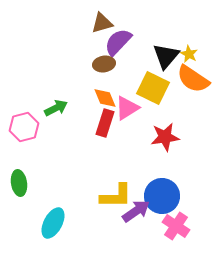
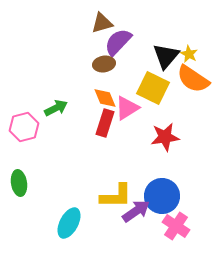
cyan ellipse: moved 16 px right
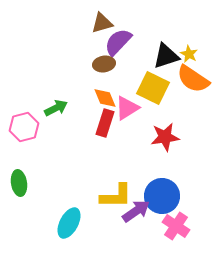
black triangle: rotated 32 degrees clockwise
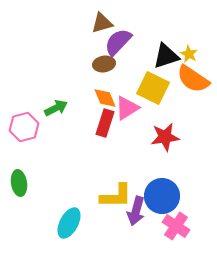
purple arrow: rotated 140 degrees clockwise
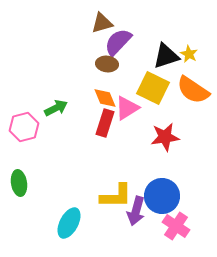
brown ellipse: moved 3 px right; rotated 15 degrees clockwise
orange semicircle: moved 11 px down
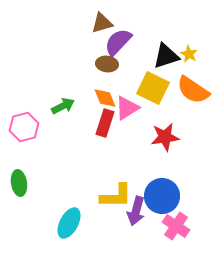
green arrow: moved 7 px right, 2 px up
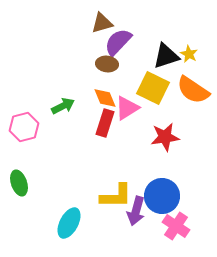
green ellipse: rotated 10 degrees counterclockwise
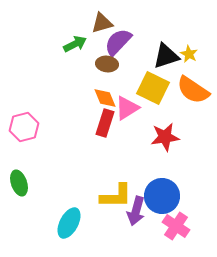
green arrow: moved 12 px right, 62 px up
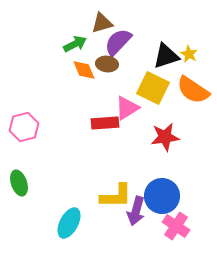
orange diamond: moved 21 px left, 28 px up
red rectangle: rotated 68 degrees clockwise
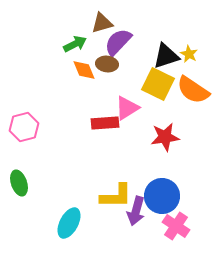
yellow square: moved 5 px right, 4 px up
